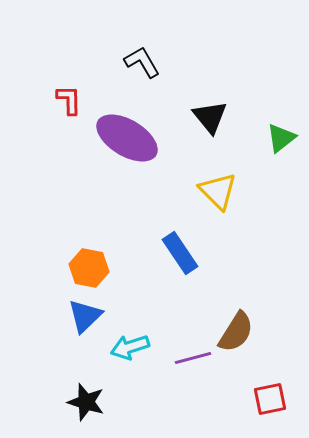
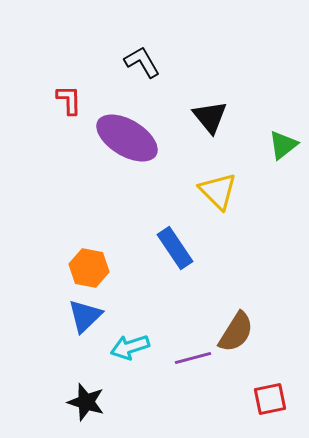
green triangle: moved 2 px right, 7 px down
blue rectangle: moved 5 px left, 5 px up
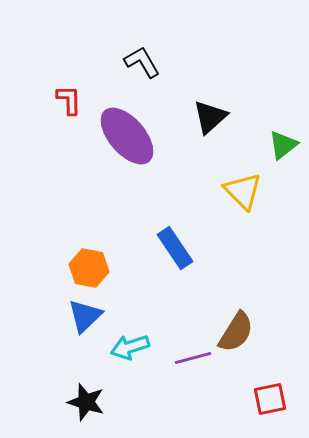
black triangle: rotated 27 degrees clockwise
purple ellipse: moved 2 px up; rotated 18 degrees clockwise
yellow triangle: moved 25 px right
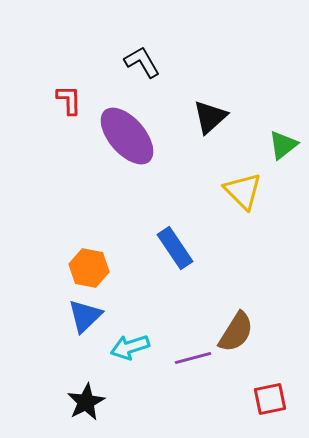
black star: rotated 27 degrees clockwise
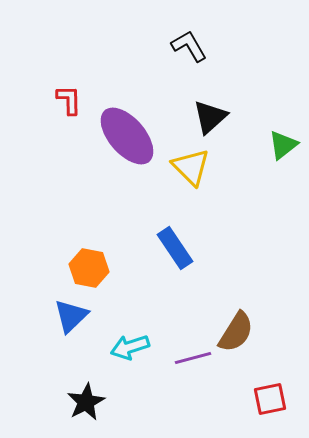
black L-shape: moved 47 px right, 16 px up
yellow triangle: moved 52 px left, 24 px up
blue triangle: moved 14 px left
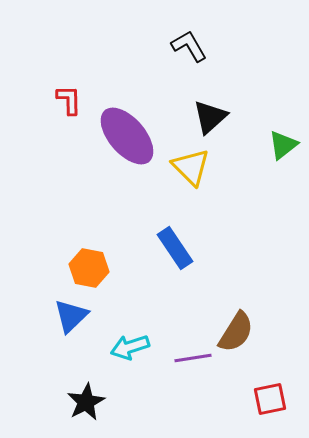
purple line: rotated 6 degrees clockwise
